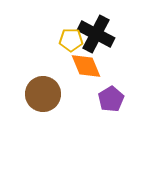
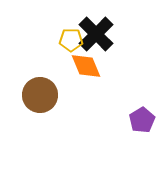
black cross: rotated 18 degrees clockwise
brown circle: moved 3 px left, 1 px down
purple pentagon: moved 31 px right, 21 px down
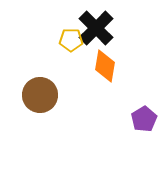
black cross: moved 6 px up
orange diamond: moved 19 px right; rotated 32 degrees clockwise
purple pentagon: moved 2 px right, 1 px up
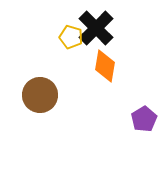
yellow pentagon: moved 3 px up; rotated 15 degrees clockwise
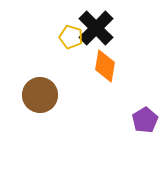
purple pentagon: moved 1 px right, 1 px down
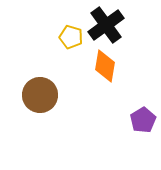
black cross: moved 10 px right, 3 px up; rotated 9 degrees clockwise
purple pentagon: moved 2 px left
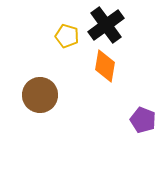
yellow pentagon: moved 4 px left, 1 px up
purple pentagon: rotated 20 degrees counterclockwise
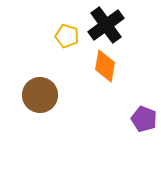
purple pentagon: moved 1 px right, 1 px up
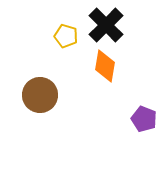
black cross: rotated 9 degrees counterclockwise
yellow pentagon: moved 1 px left
